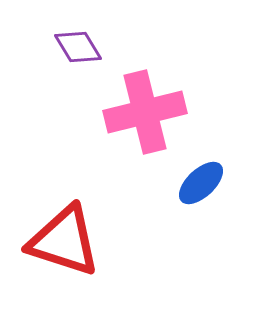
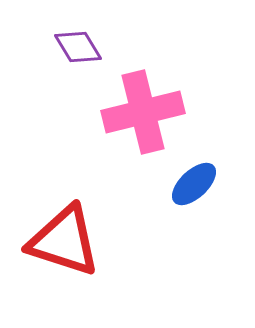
pink cross: moved 2 px left
blue ellipse: moved 7 px left, 1 px down
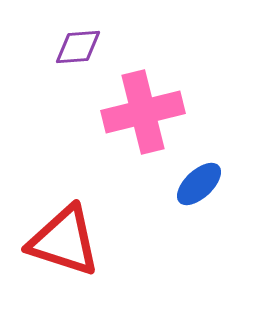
purple diamond: rotated 63 degrees counterclockwise
blue ellipse: moved 5 px right
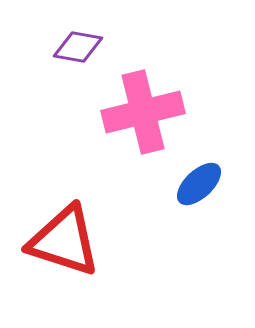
purple diamond: rotated 15 degrees clockwise
